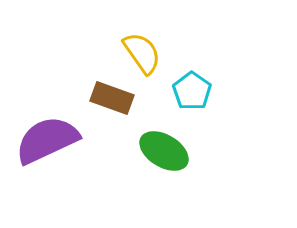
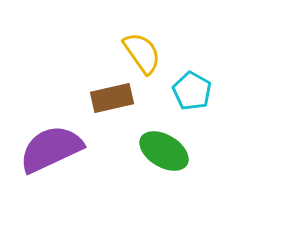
cyan pentagon: rotated 6 degrees counterclockwise
brown rectangle: rotated 33 degrees counterclockwise
purple semicircle: moved 4 px right, 9 px down
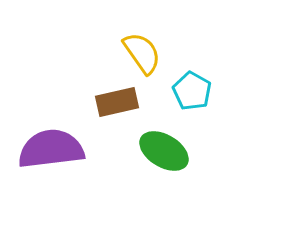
brown rectangle: moved 5 px right, 4 px down
purple semicircle: rotated 18 degrees clockwise
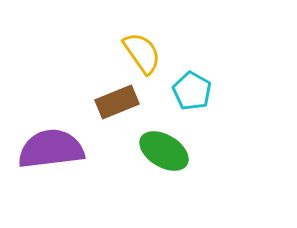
brown rectangle: rotated 9 degrees counterclockwise
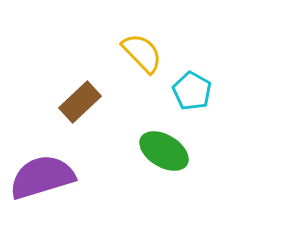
yellow semicircle: rotated 9 degrees counterclockwise
brown rectangle: moved 37 px left; rotated 21 degrees counterclockwise
purple semicircle: moved 9 px left, 28 px down; rotated 10 degrees counterclockwise
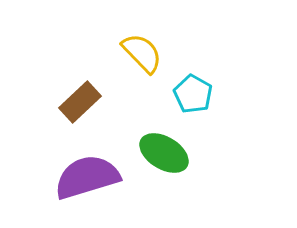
cyan pentagon: moved 1 px right, 3 px down
green ellipse: moved 2 px down
purple semicircle: moved 45 px right
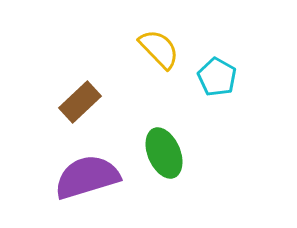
yellow semicircle: moved 17 px right, 4 px up
cyan pentagon: moved 24 px right, 17 px up
green ellipse: rotated 36 degrees clockwise
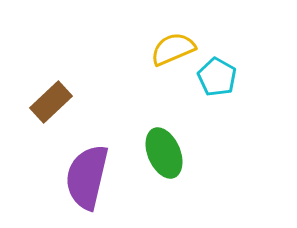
yellow semicircle: moved 14 px right; rotated 69 degrees counterclockwise
brown rectangle: moved 29 px left
purple semicircle: rotated 60 degrees counterclockwise
